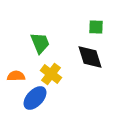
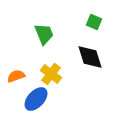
green square: moved 2 px left, 5 px up; rotated 21 degrees clockwise
green trapezoid: moved 4 px right, 9 px up
orange semicircle: rotated 18 degrees counterclockwise
blue ellipse: moved 1 px right, 1 px down
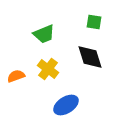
green square: rotated 14 degrees counterclockwise
green trapezoid: rotated 90 degrees clockwise
yellow cross: moved 3 px left, 5 px up
blue ellipse: moved 30 px right, 6 px down; rotated 15 degrees clockwise
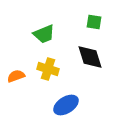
yellow cross: rotated 20 degrees counterclockwise
